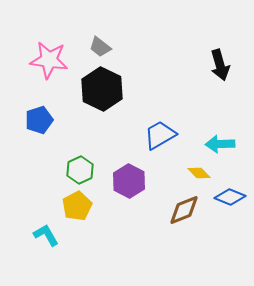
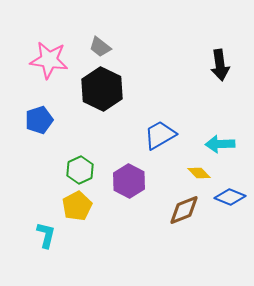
black arrow: rotated 8 degrees clockwise
cyan L-shape: rotated 44 degrees clockwise
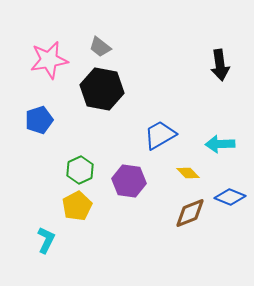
pink star: rotated 18 degrees counterclockwise
black hexagon: rotated 15 degrees counterclockwise
yellow diamond: moved 11 px left
purple hexagon: rotated 20 degrees counterclockwise
brown diamond: moved 6 px right, 3 px down
cyan L-shape: moved 5 px down; rotated 12 degrees clockwise
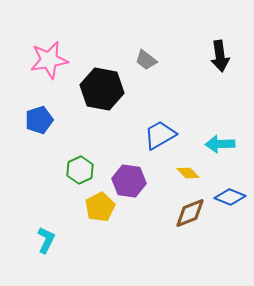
gray trapezoid: moved 46 px right, 13 px down
black arrow: moved 9 px up
yellow pentagon: moved 23 px right, 1 px down
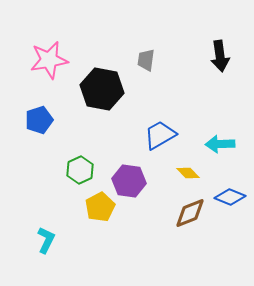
gray trapezoid: rotated 60 degrees clockwise
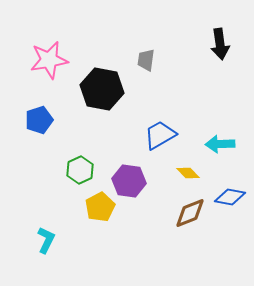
black arrow: moved 12 px up
blue diamond: rotated 12 degrees counterclockwise
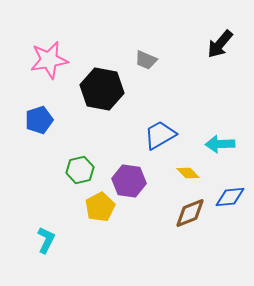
black arrow: rotated 48 degrees clockwise
gray trapezoid: rotated 75 degrees counterclockwise
green hexagon: rotated 12 degrees clockwise
blue diamond: rotated 16 degrees counterclockwise
